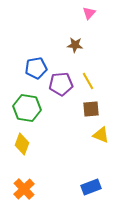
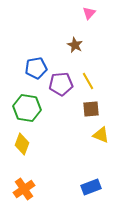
brown star: rotated 21 degrees clockwise
orange cross: rotated 10 degrees clockwise
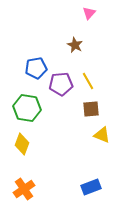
yellow triangle: moved 1 px right
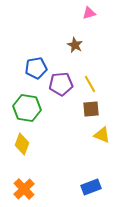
pink triangle: rotated 32 degrees clockwise
yellow line: moved 2 px right, 3 px down
orange cross: rotated 10 degrees counterclockwise
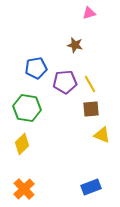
brown star: rotated 14 degrees counterclockwise
purple pentagon: moved 4 px right, 2 px up
yellow diamond: rotated 25 degrees clockwise
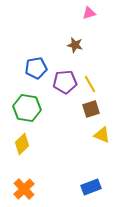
brown square: rotated 12 degrees counterclockwise
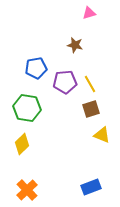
orange cross: moved 3 px right, 1 px down
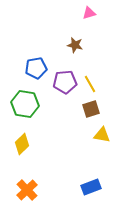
green hexagon: moved 2 px left, 4 px up
yellow triangle: rotated 12 degrees counterclockwise
